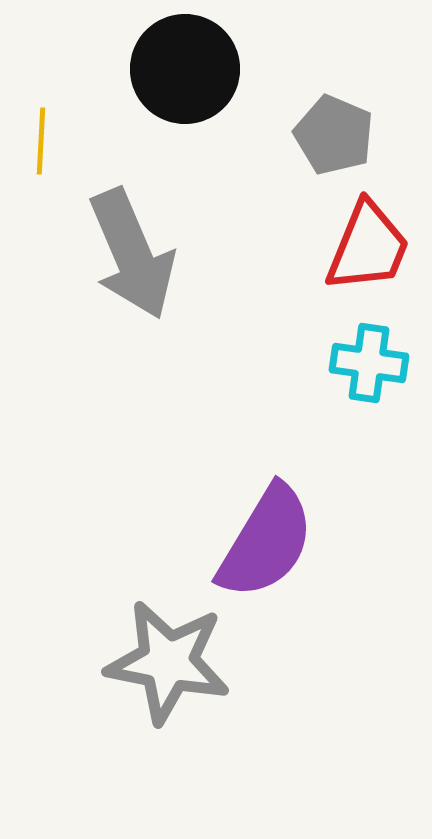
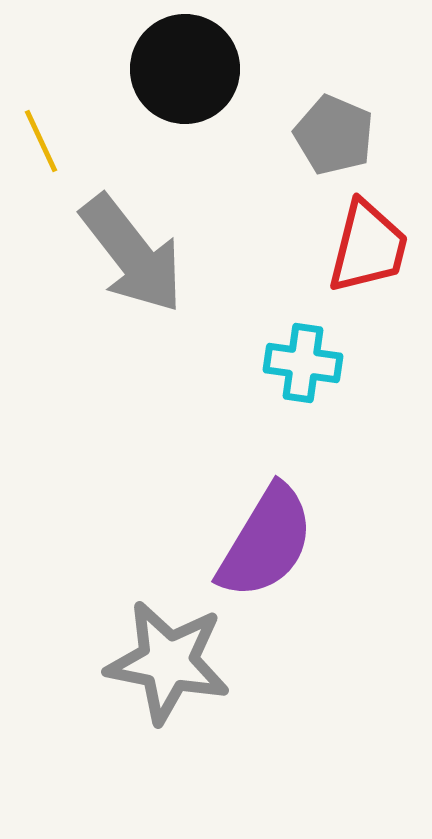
yellow line: rotated 28 degrees counterclockwise
red trapezoid: rotated 8 degrees counterclockwise
gray arrow: rotated 15 degrees counterclockwise
cyan cross: moved 66 px left
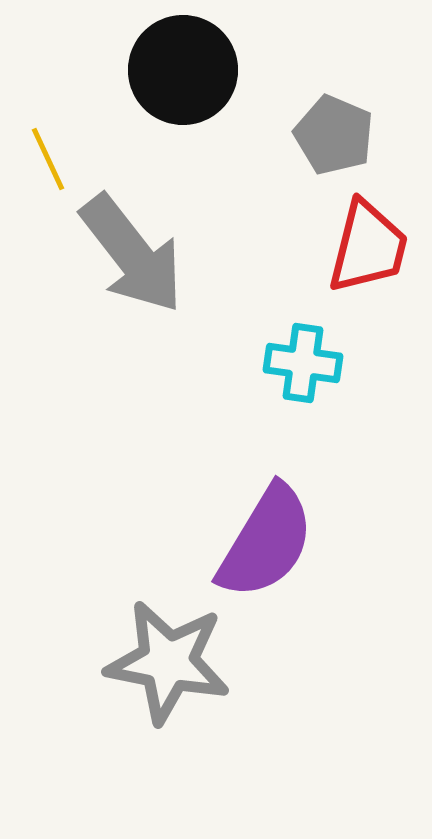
black circle: moved 2 px left, 1 px down
yellow line: moved 7 px right, 18 px down
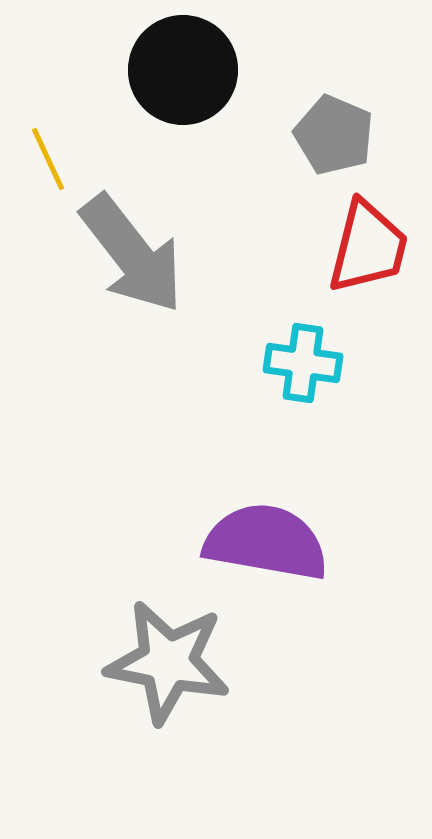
purple semicircle: rotated 111 degrees counterclockwise
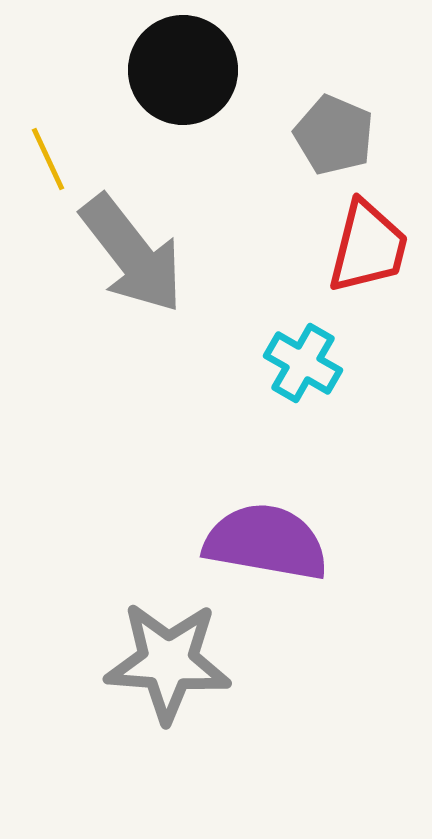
cyan cross: rotated 22 degrees clockwise
gray star: rotated 7 degrees counterclockwise
